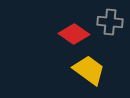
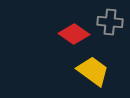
yellow trapezoid: moved 4 px right, 1 px down
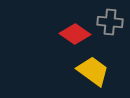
red diamond: moved 1 px right
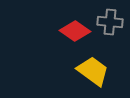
red diamond: moved 3 px up
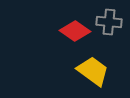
gray cross: moved 1 px left
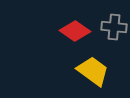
gray cross: moved 5 px right, 5 px down
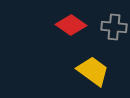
red diamond: moved 4 px left, 6 px up
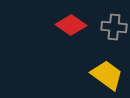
yellow trapezoid: moved 14 px right, 4 px down
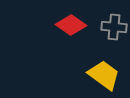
yellow trapezoid: moved 3 px left
